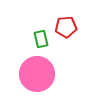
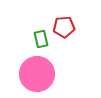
red pentagon: moved 2 px left
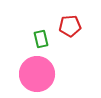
red pentagon: moved 6 px right, 1 px up
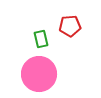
pink circle: moved 2 px right
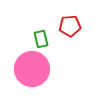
pink circle: moved 7 px left, 5 px up
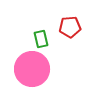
red pentagon: moved 1 px down
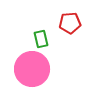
red pentagon: moved 4 px up
